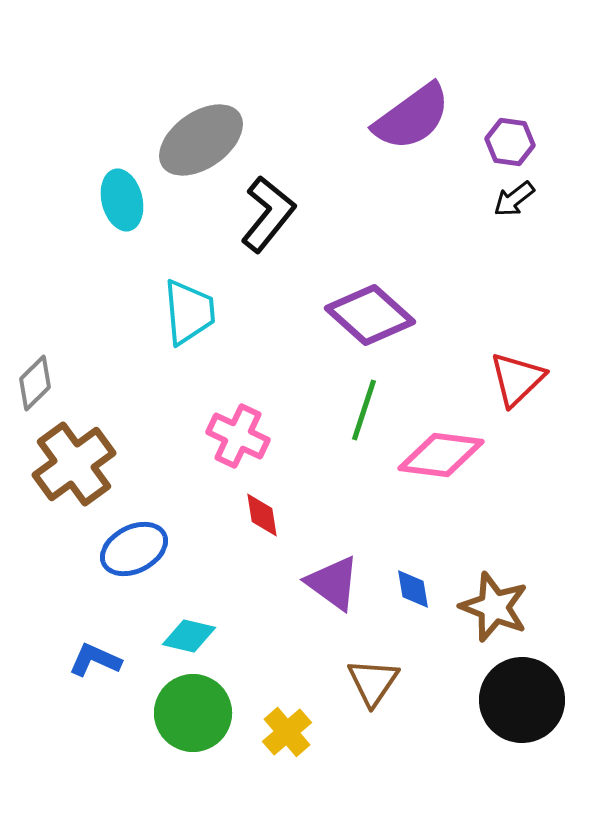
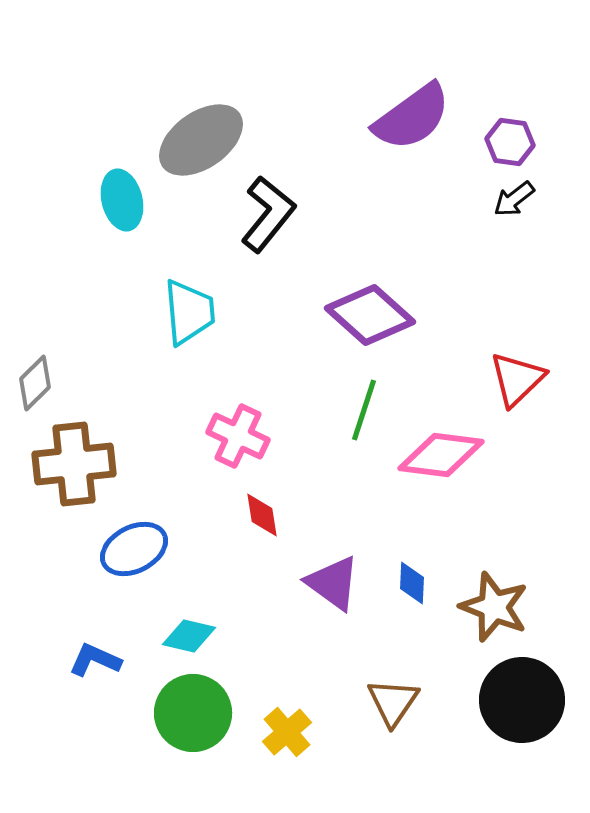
brown cross: rotated 30 degrees clockwise
blue diamond: moved 1 px left, 6 px up; rotated 12 degrees clockwise
brown triangle: moved 20 px right, 20 px down
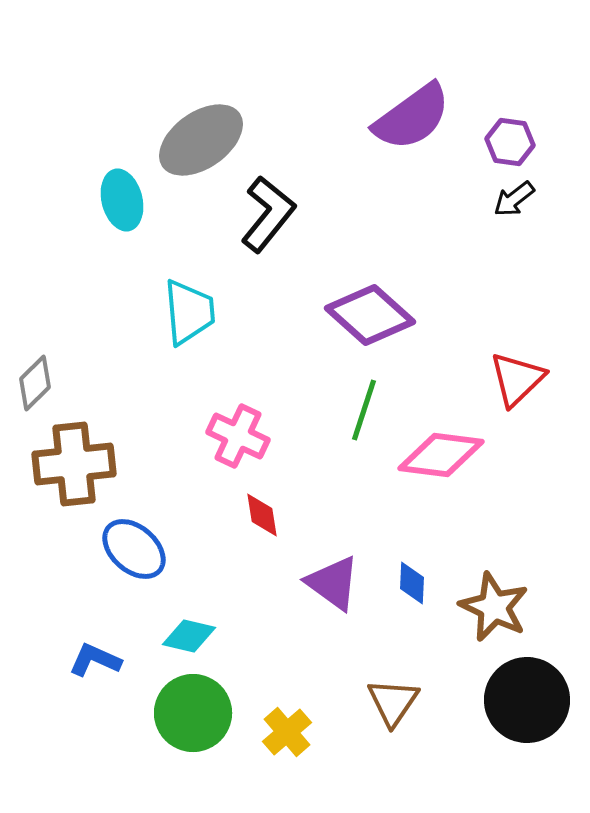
blue ellipse: rotated 68 degrees clockwise
brown star: rotated 4 degrees clockwise
black circle: moved 5 px right
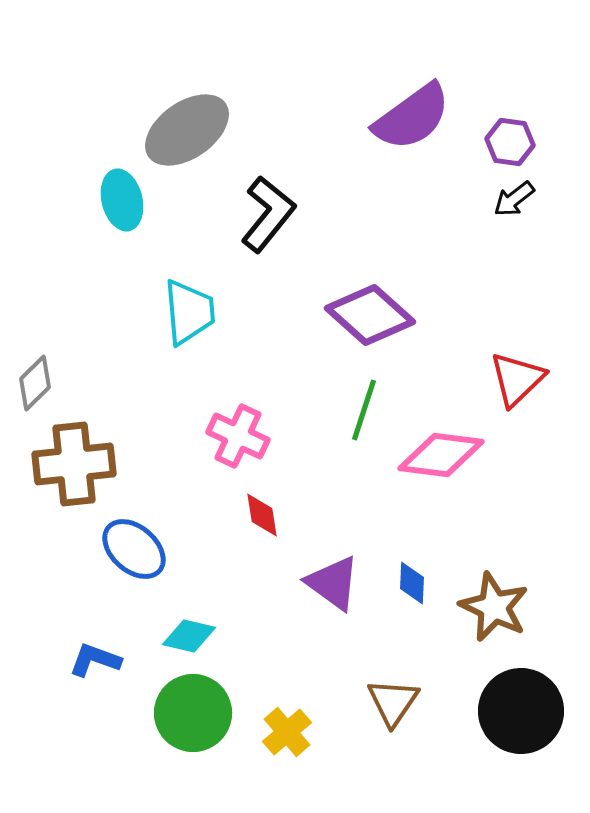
gray ellipse: moved 14 px left, 10 px up
blue L-shape: rotated 4 degrees counterclockwise
black circle: moved 6 px left, 11 px down
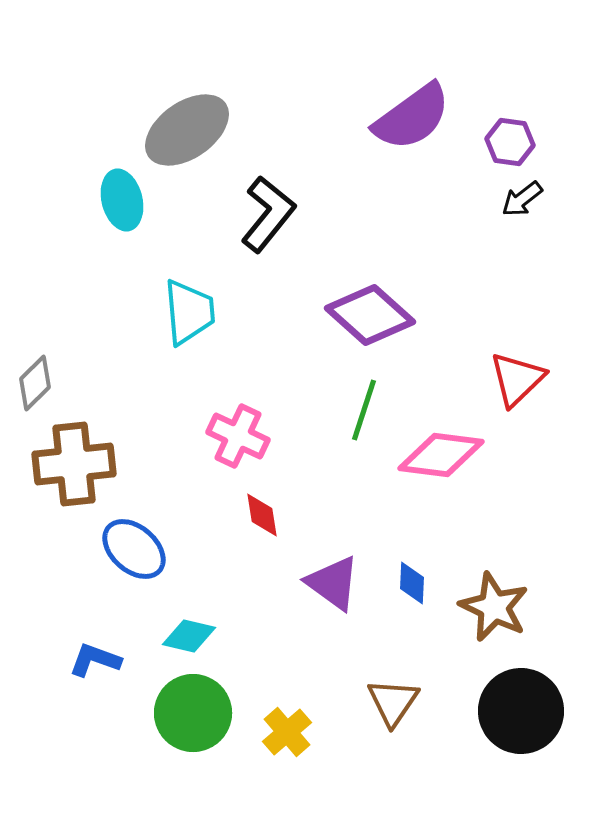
black arrow: moved 8 px right
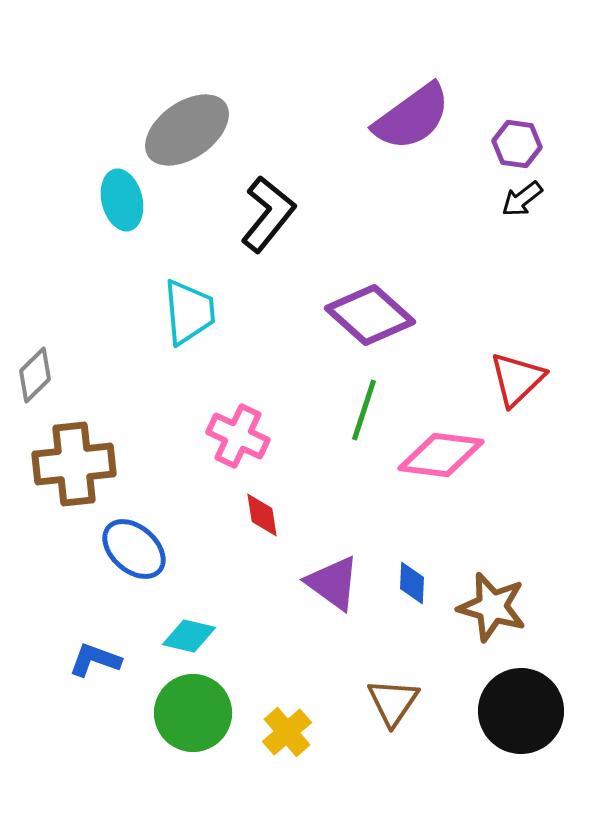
purple hexagon: moved 7 px right, 2 px down
gray diamond: moved 8 px up
brown star: moved 2 px left; rotated 10 degrees counterclockwise
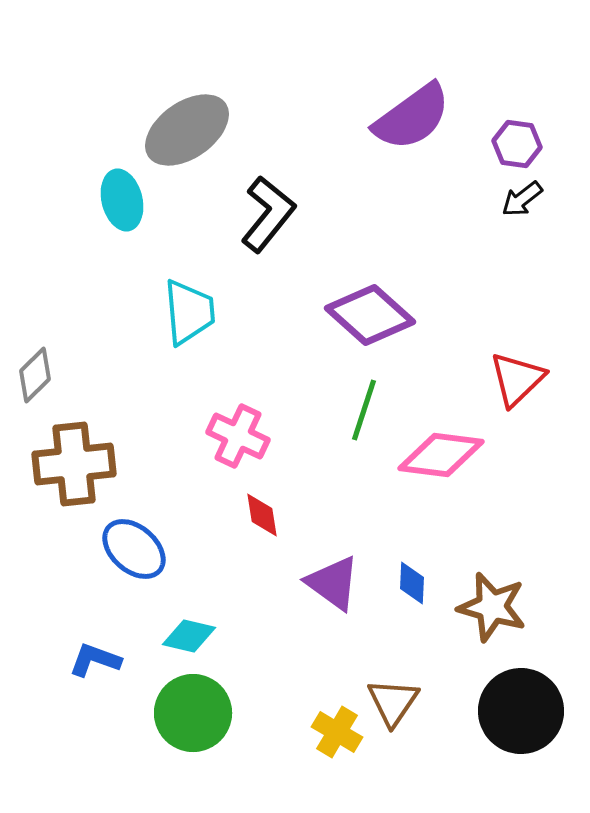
yellow cross: moved 50 px right; rotated 18 degrees counterclockwise
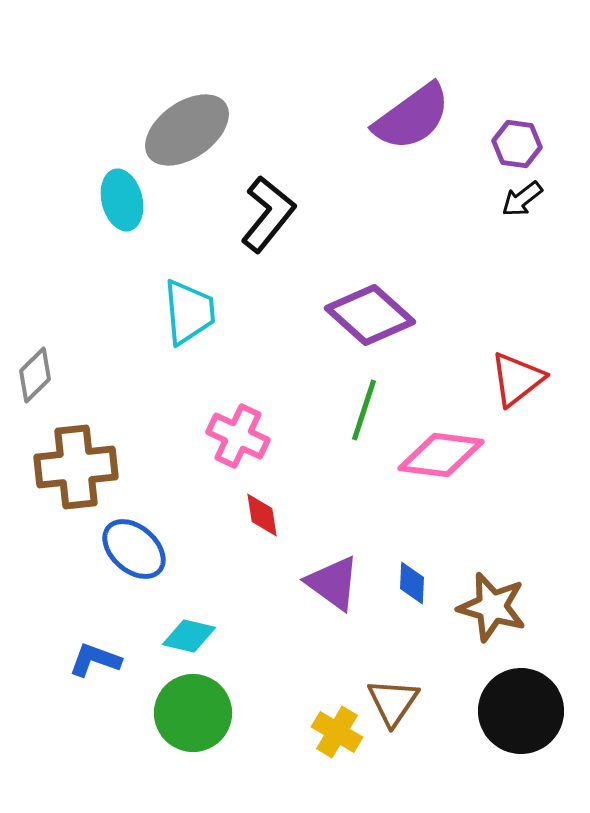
red triangle: rotated 6 degrees clockwise
brown cross: moved 2 px right, 3 px down
